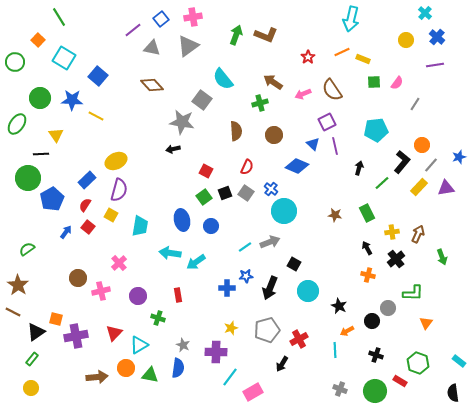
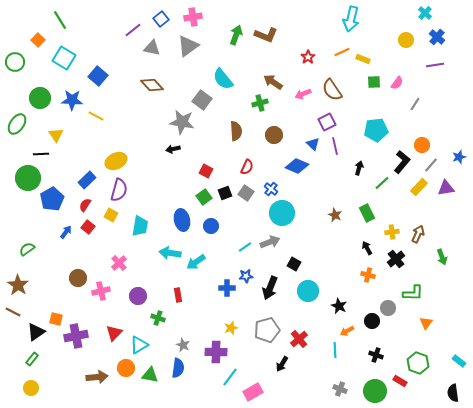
green line at (59, 17): moved 1 px right, 3 px down
cyan circle at (284, 211): moved 2 px left, 2 px down
brown star at (335, 215): rotated 16 degrees clockwise
red cross at (299, 339): rotated 12 degrees counterclockwise
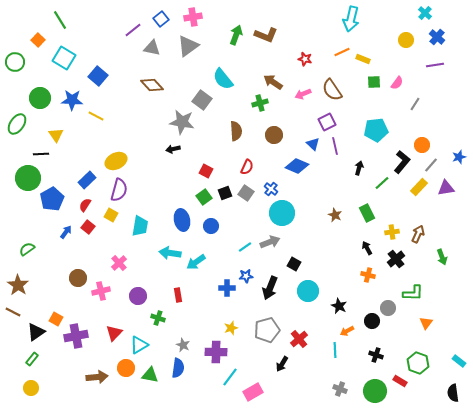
red star at (308, 57): moved 3 px left, 2 px down; rotated 24 degrees counterclockwise
orange square at (56, 319): rotated 16 degrees clockwise
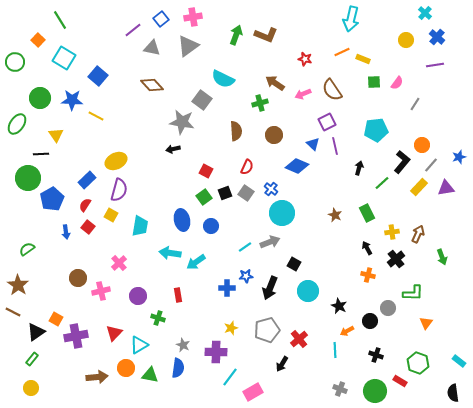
cyan semicircle at (223, 79): rotated 25 degrees counterclockwise
brown arrow at (273, 82): moved 2 px right, 1 px down
blue arrow at (66, 232): rotated 136 degrees clockwise
black circle at (372, 321): moved 2 px left
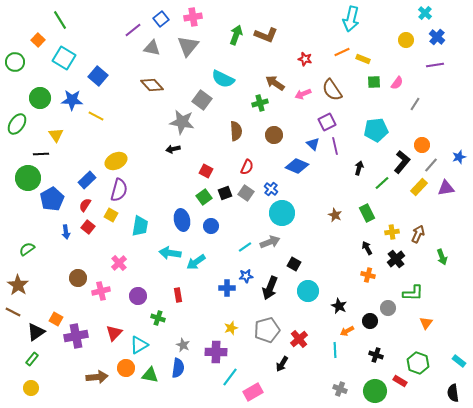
gray triangle at (188, 46): rotated 15 degrees counterclockwise
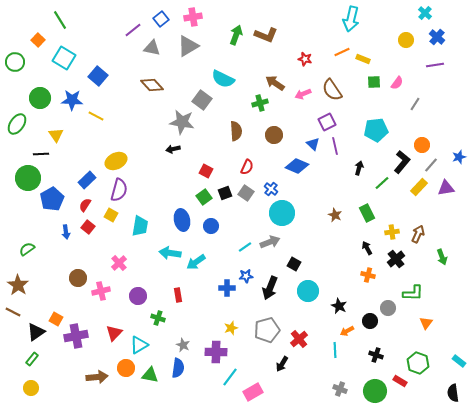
gray triangle at (188, 46): rotated 20 degrees clockwise
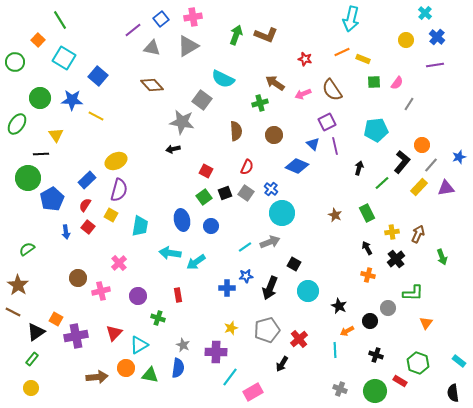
gray line at (415, 104): moved 6 px left
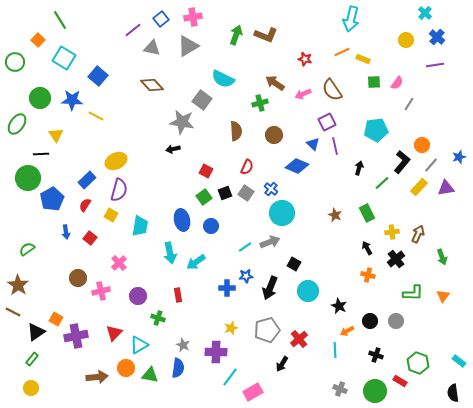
red square at (88, 227): moved 2 px right, 11 px down
cyan arrow at (170, 253): rotated 110 degrees counterclockwise
gray circle at (388, 308): moved 8 px right, 13 px down
orange triangle at (426, 323): moved 17 px right, 27 px up
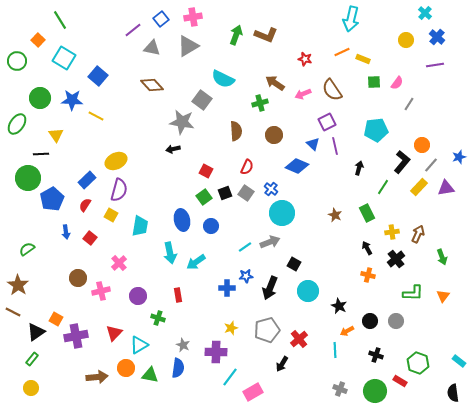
green circle at (15, 62): moved 2 px right, 1 px up
green line at (382, 183): moved 1 px right, 4 px down; rotated 14 degrees counterclockwise
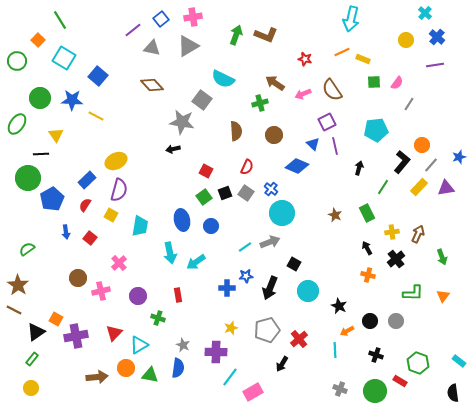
brown line at (13, 312): moved 1 px right, 2 px up
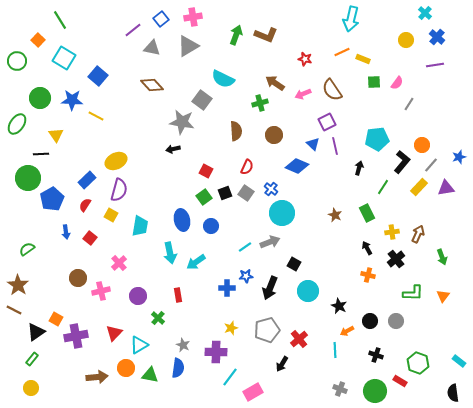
cyan pentagon at (376, 130): moved 1 px right, 9 px down
green cross at (158, 318): rotated 24 degrees clockwise
